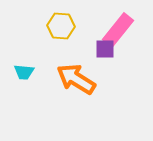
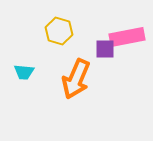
yellow hexagon: moved 2 px left, 5 px down; rotated 12 degrees clockwise
pink rectangle: moved 9 px right, 7 px down; rotated 40 degrees clockwise
orange arrow: rotated 99 degrees counterclockwise
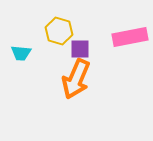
pink rectangle: moved 3 px right
purple square: moved 25 px left
cyan trapezoid: moved 3 px left, 19 px up
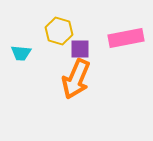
pink rectangle: moved 4 px left, 1 px down
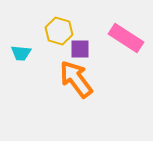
pink rectangle: rotated 44 degrees clockwise
orange arrow: rotated 120 degrees clockwise
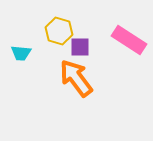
pink rectangle: moved 3 px right, 2 px down
purple square: moved 2 px up
orange arrow: moved 1 px up
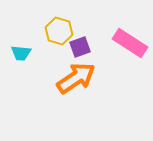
pink rectangle: moved 1 px right, 3 px down
purple square: rotated 20 degrees counterclockwise
orange arrow: rotated 93 degrees clockwise
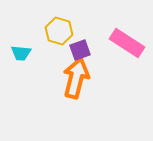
pink rectangle: moved 3 px left
purple square: moved 3 px down
orange arrow: rotated 42 degrees counterclockwise
